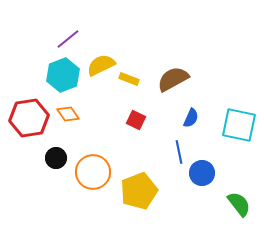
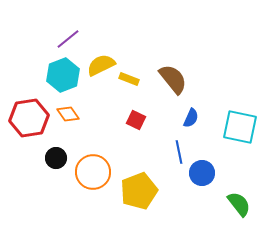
brown semicircle: rotated 80 degrees clockwise
cyan square: moved 1 px right, 2 px down
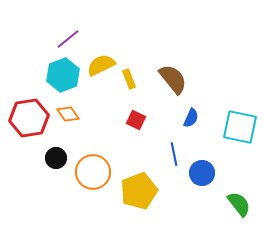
yellow rectangle: rotated 48 degrees clockwise
blue line: moved 5 px left, 2 px down
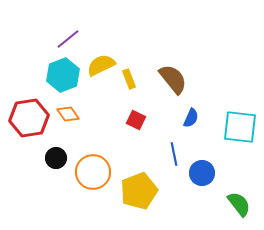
cyan square: rotated 6 degrees counterclockwise
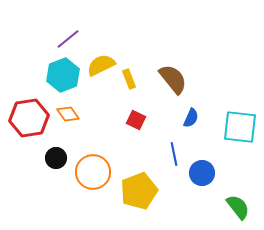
green semicircle: moved 1 px left, 3 px down
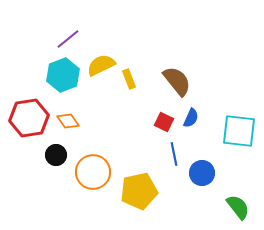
brown semicircle: moved 4 px right, 2 px down
orange diamond: moved 7 px down
red square: moved 28 px right, 2 px down
cyan square: moved 1 px left, 4 px down
black circle: moved 3 px up
yellow pentagon: rotated 9 degrees clockwise
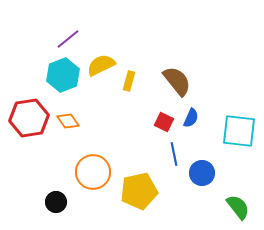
yellow rectangle: moved 2 px down; rotated 36 degrees clockwise
black circle: moved 47 px down
